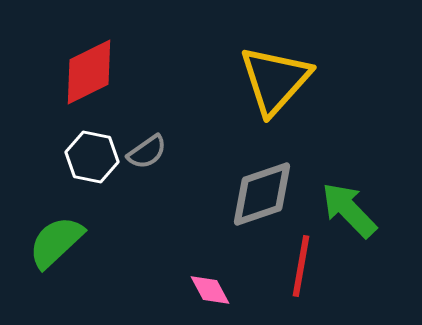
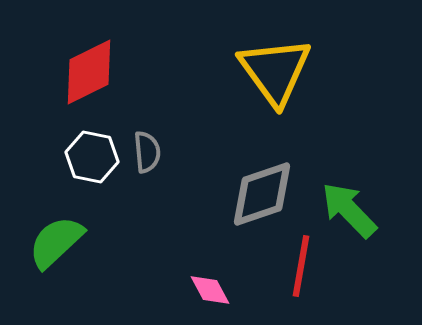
yellow triangle: moved 9 px up; rotated 18 degrees counterclockwise
gray semicircle: rotated 60 degrees counterclockwise
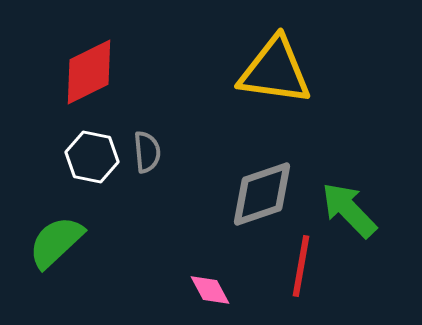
yellow triangle: rotated 46 degrees counterclockwise
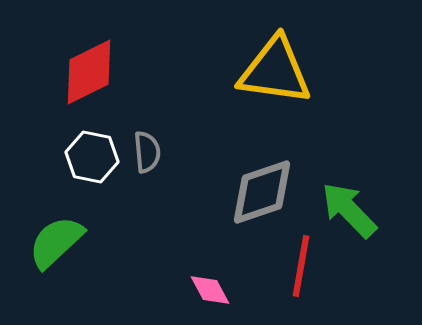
gray diamond: moved 2 px up
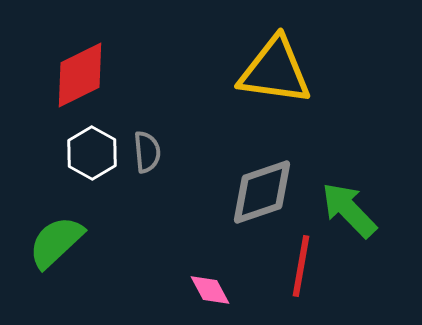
red diamond: moved 9 px left, 3 px down
white hexagon: moved 4 px up; rotated 18 degrees clockwise
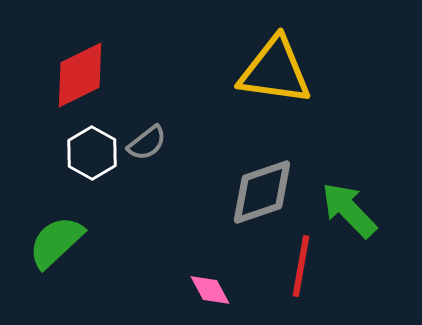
gray semicircle: moved 9 px up; rotated 57 degrees clockwise
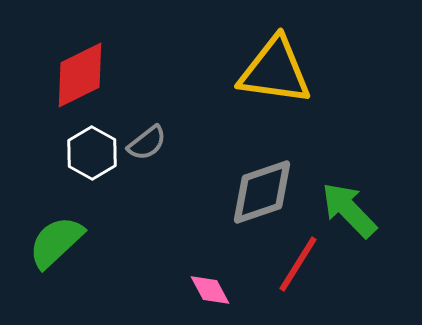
red line: moved 3 px left, 2 px up; rotated 22 degrees clockwise
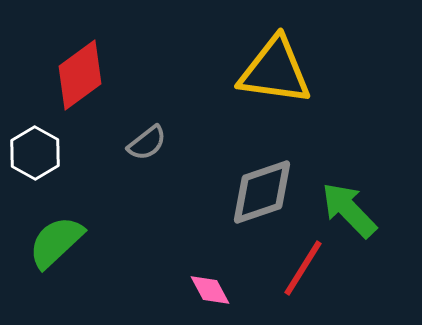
red diamond: rotated 10 degrees counterclockwise
white hexagon: moved 57 px left
red line: moved 5 px right, 4 px down
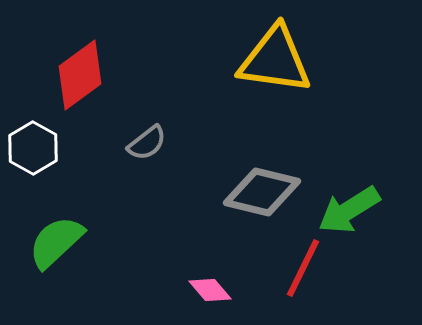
yellow triangle: moved 11 px up
white hexagon: moved 2 px left, 5 px up
gray diamond: rotated 32 degrees clockwise
green arrow: rotated 78 degrees counterclockwise
red line: rotated 6 degrees counterclockwise
pink diamond: rotated 12 degrees counterclockwise
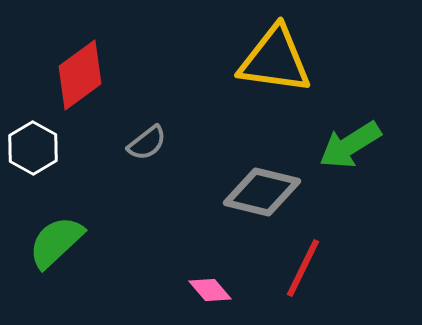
green arrow: moved 1 px right, 65 px up
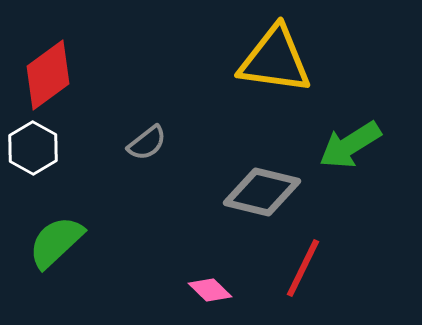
red diamond: moved 32 px left
pink diamond: rotated 6 degrees counterclockwise
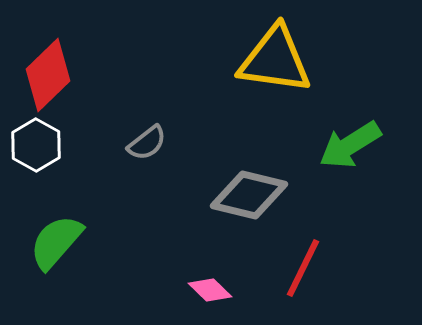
red diamond: rotated 8 degrees counterclockwise
white hexagon: moved 3 px right, 3 px up
gray diamond: moved 13 px left, 3 px down
green semicircle: rotated 6 degrees counterclockwise
